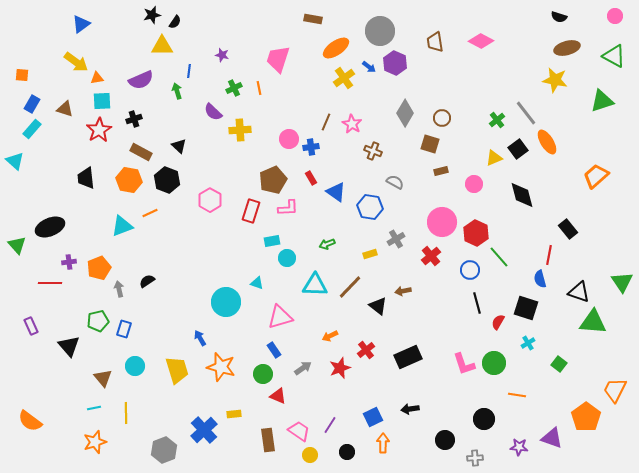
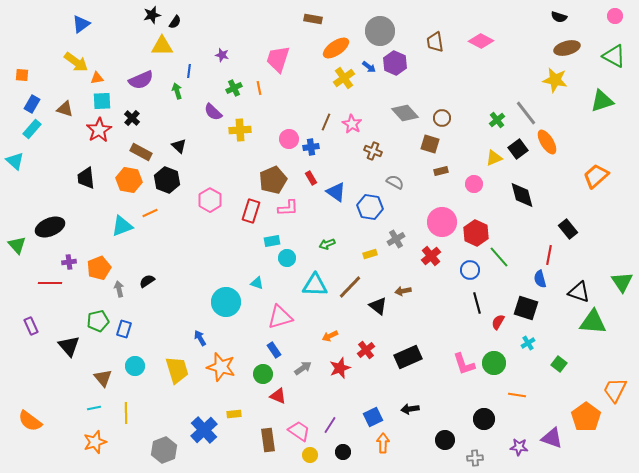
gray diamond at (405, 113): rotated 72 degrees counterclockwise
black cross at (134, 119): moved 2 px left, 1 px up; rotated 28 degrees counterclockwise
black circle at (347, 452): moved 4 px left
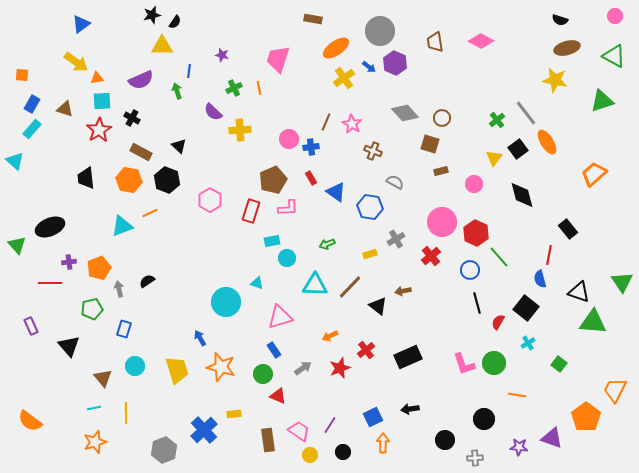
black semicircle at (559, 17): moved 1 px right, 3 px down
black cross at (132, 118): rotated 14 degrees counterclockwise
yellow triangle at (494, 158): rotated 30 degrees counterclockwise
orange trapezoid at (596, 176): moved 2 px left, 2 px up
black square at (526, 308): rotated 20 degrees clockwise
green pentagon at (98, 321): moved 6 px left, 12 px up
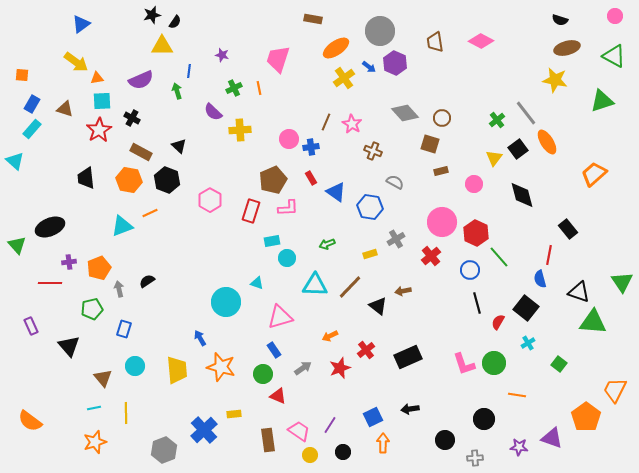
yellow trapezoid at (177, 370): rotated 12 degrees clockwise
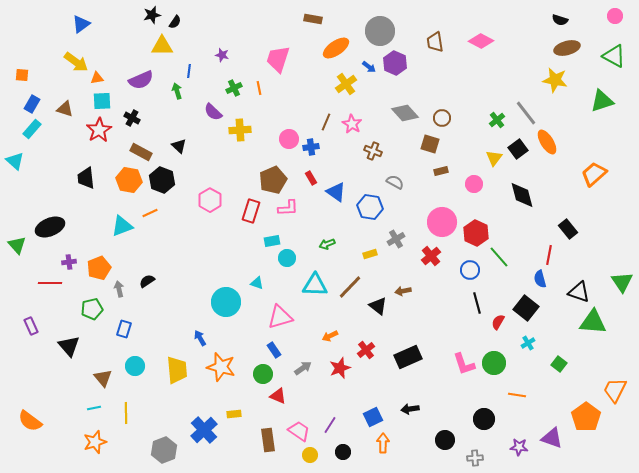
yellow cross at (344, 78): moved 2 px right, 6 px down
black hexagon at (167, 180): moved 5 px left
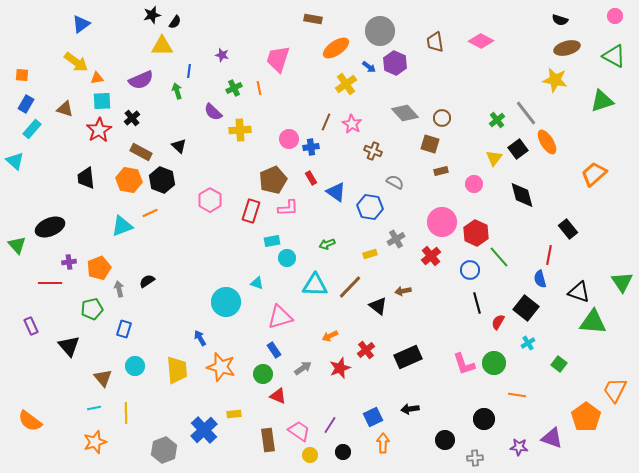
blue rectangle at (32, 104): moved 6 px left
black cross at (132, 118): rotated 21 degrees clockwise
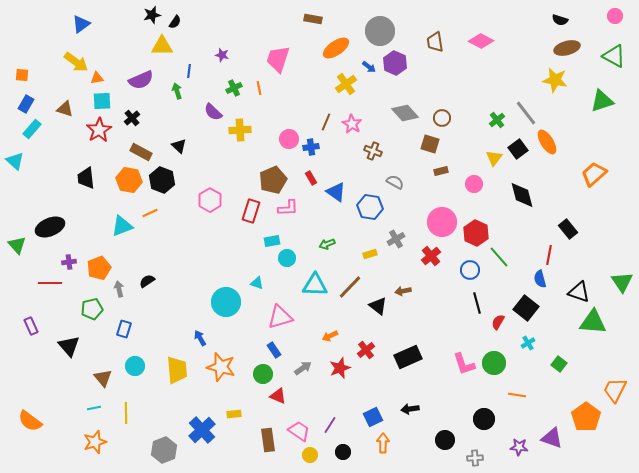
blue cross at (204, 430): moved 2 px left
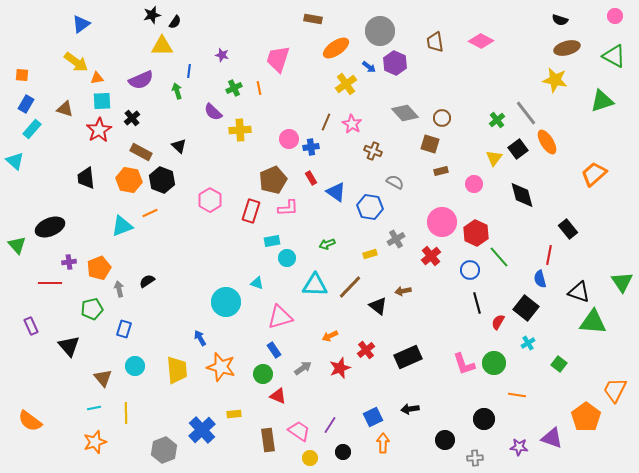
yellow circle at (310, 455): moved 3 px down
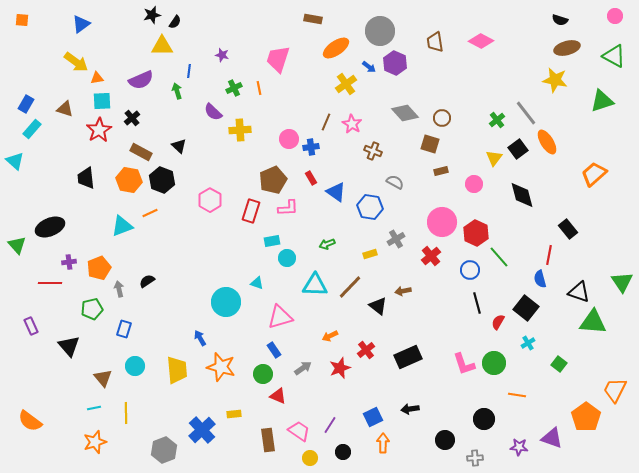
orange square at (22, 75): moved 55 px up
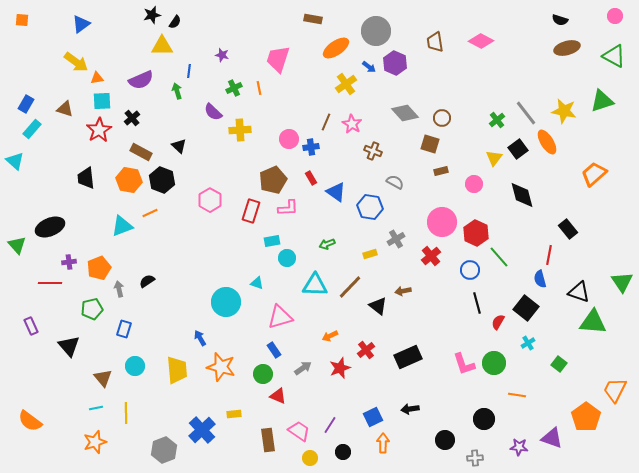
gray circle at (380, 31): moved 4 px left
yellow star at (555, 80): moved 9 px right, 31 px down
cyan line at (94, 408): moved 2 px right
